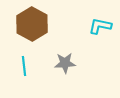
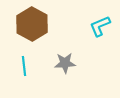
cyan L-shape: rotated 35 degrees counterclockwise
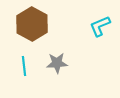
gray star: moved 8 px left
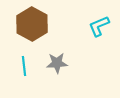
cyan L-shape: moved 1 px left
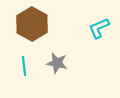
cyan L-shape: moved 2 px down
gray star: rotated 15 degrees clockwise
